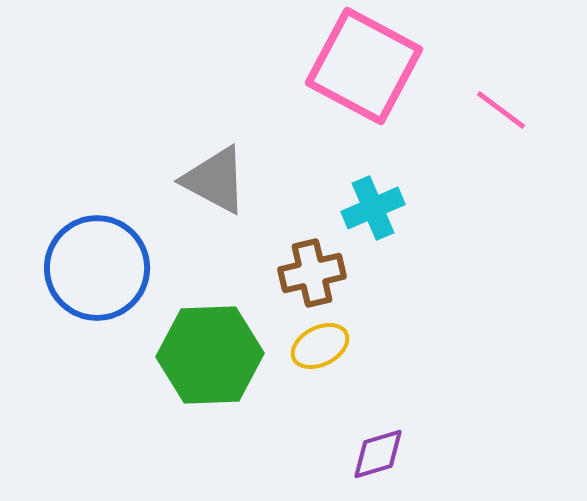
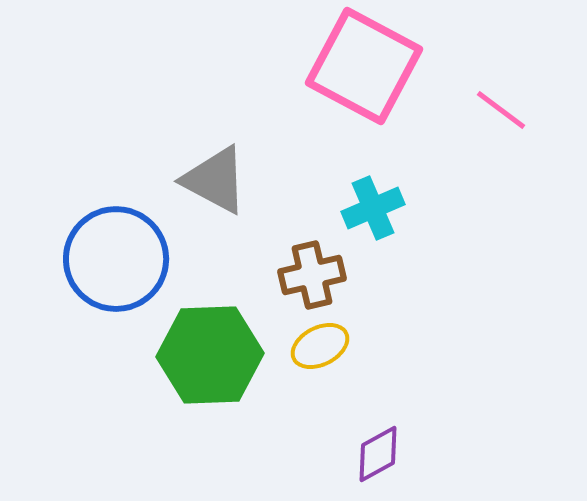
blue circle: moved 19 px right, 9 px up
brown cross: moved 2 px down
purple diamond: rotated 12 degrees counterclockwise
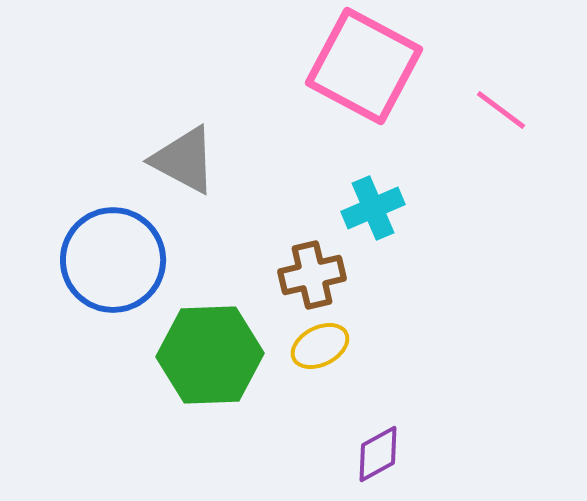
gray triangle: moved 31 px left, 20 px up
blue circle: moved 3 px left, 1 px down
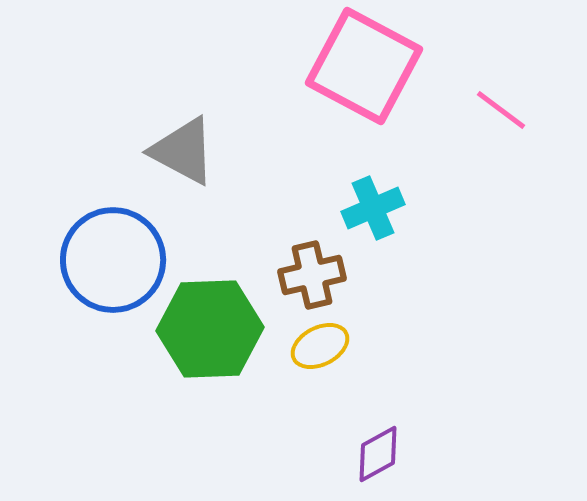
gray triangle: moved 1 px left, 9 px up
green hexagon: moved 26 px up
